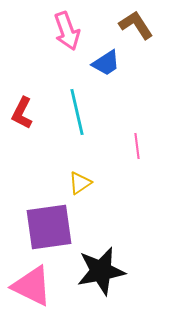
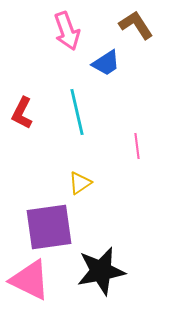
pink triangle: moved 2 px left, 6 px up
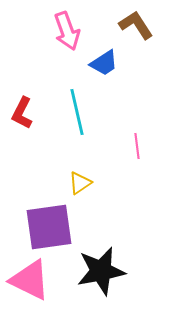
blue trapezoid: moved 2 px left
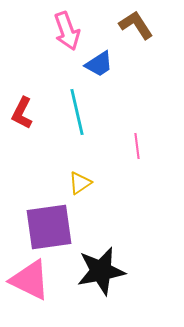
blue trapezoid: moved 5 px left, 1 px down
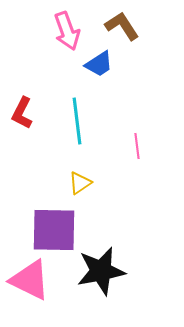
brown L-shape: moved 14 px left, 1 px down
cyan line: moved 9 px down; rotated 6 degrees clockwise
purple square: moved 5 px right, 3 px down; rotated 9 degrees clockwise
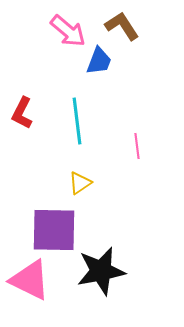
pink arrow: moved 1 px right; rotated 30 degrees counterclockwise
blue trapezoid: moved 3 px up; rotated 36 degrees counterclockwise
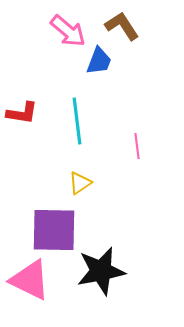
red L-shape: rotated 108 degrees counterclockwise
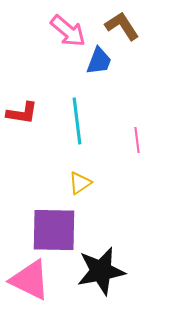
pink line: moved 6 px up
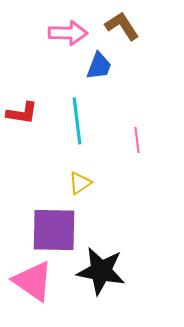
pink arrow: moved 2 px down; rotated 39 degrees counterclockwise
blue trapezoid: moved 5 px down
black star: rotated 21 degrees clockwise
pink triangle: moved 3 px right, 1 px down; rotated 9 degrees clockwise
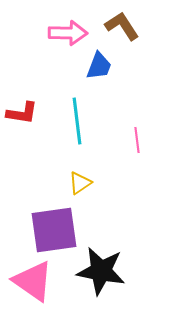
purple square: rotated 9 degrees counterclockwise
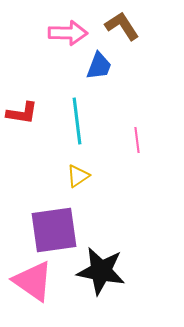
yellow triangle: moved 2 px left, 7 px up
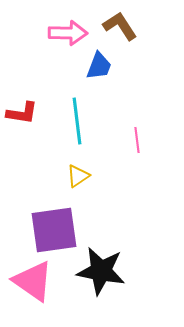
brown L-shape: moved 2 px left
